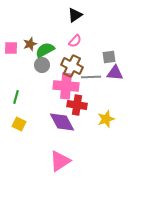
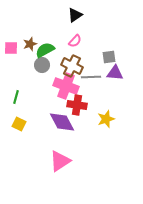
pink cross: rotated 15 degrees clockwise
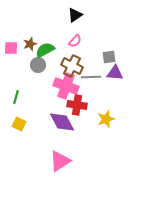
gray circle: moved 4 px left
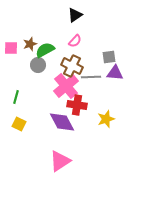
pink cross: rotated 30 degrees clockwise
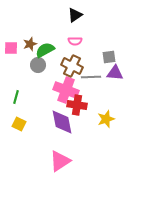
pink semicircle: rotated 48 degrees clockwise
pink cross: moved 4 px down; rotated 30 degrees counterclockwise
purple diamond: rotated 16 degrees clockwise
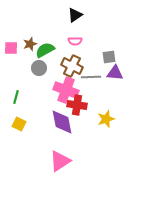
gray circle: moved 1 px right, 3 px down
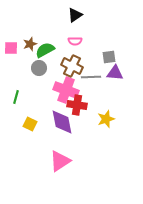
yellow square: moved 11 px right
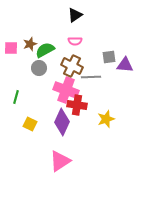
purple triangle: moved 10 px right, 8 px up
purple diamond: rotated 36 degrees clockwise
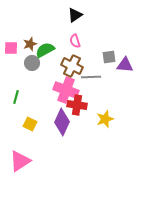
pink semicircle: rotated 72 degrees clockwise
gray circle: moved 7 px left, 5 px up
yellow star: moved 1 px left
pink triangle: moved 40 px left
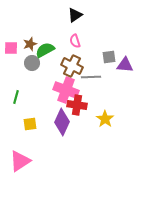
yellow star: rotated 18 degrees counterclockwise
yellow square: rotated 32 degrees counterclockwise
